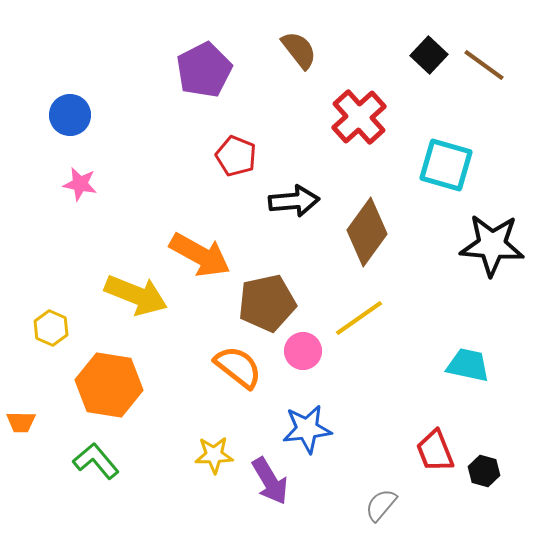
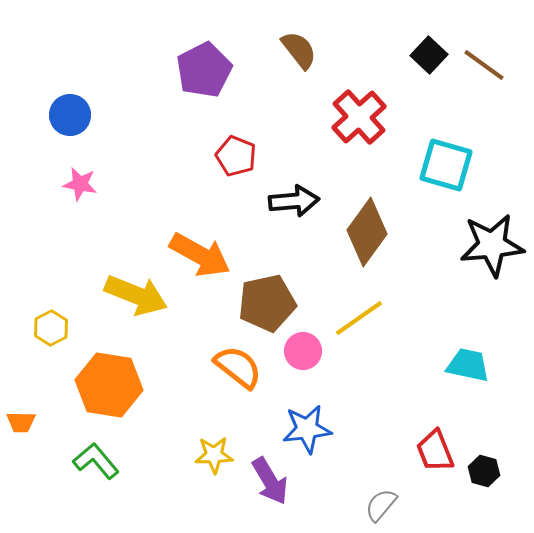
black star: rotated 10 degrees counterclockwise
yellow hexagon: rotated 8 degrees clockwise
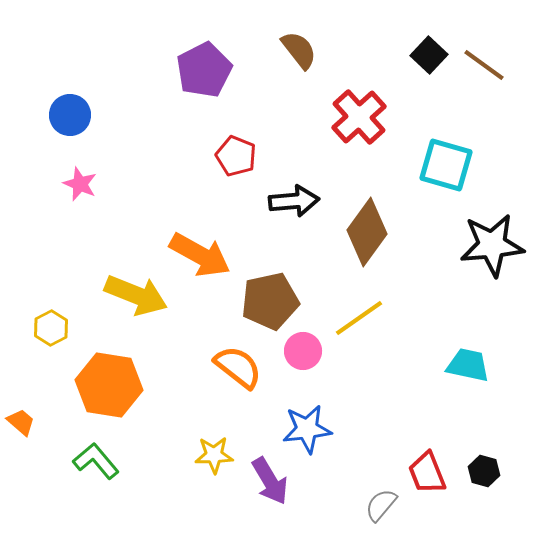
pink star: rotated 12 degrees clockwise
brown pentagon: moved 3 px right, 2 px up
orange trapezoid: rotated 140 degrees counterclockwise
red trapezoid: moved 8 px left, 22 px down
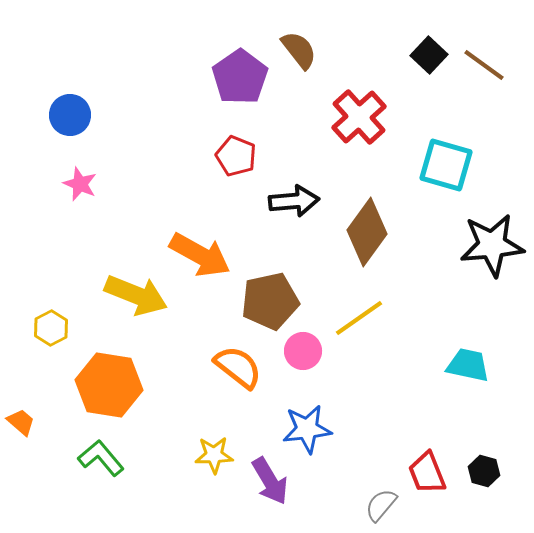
purple pentagon: moved 36 px right, 7 px down; rotated 8 degrees counterclockwise
green L-shape: moved 5 px right, 3 px up
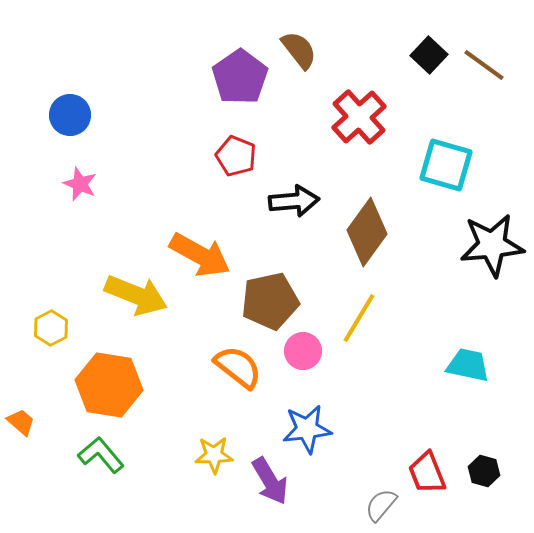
yellow line: rotated 24 degrees counterclockwise
green L-shape: moved 3 px up
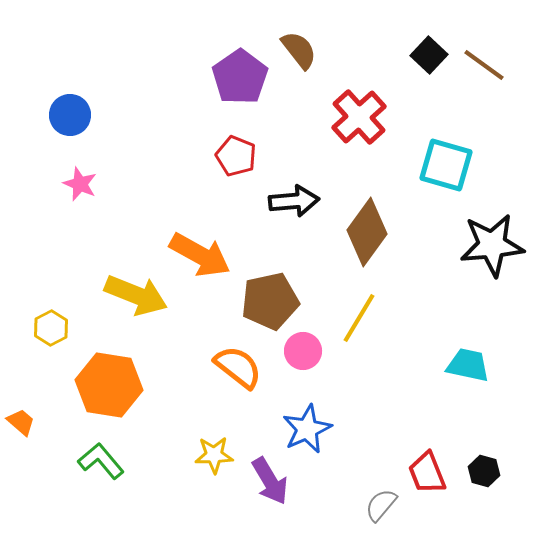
blue star: rotated 18 degrees counterclockwise
green L-shape: moved 6 px down
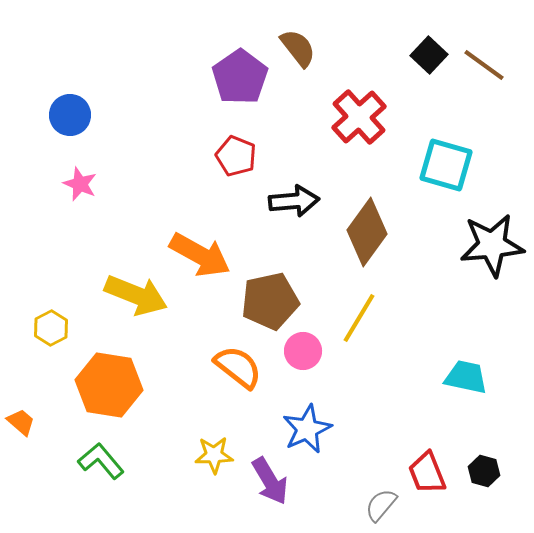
brown semicircle: moved 1 px left, 2 px up
cyan trapezoid: moved 2 px left, 12 px down
